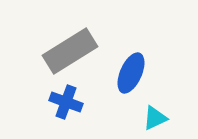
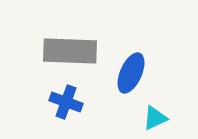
gray rectangle: rotated 34 degrees clockwise
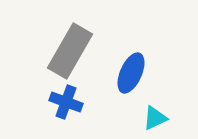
gray rectangle: rotated 62 degrees counterclockwise
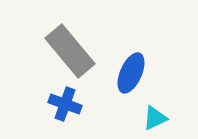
gray rectangle: rotated 70 degrees counterclockwise
blue cross: moved 1 px left, 2 px down
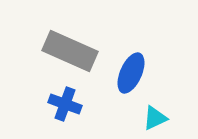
gray rectangle: rotated 26 degrees counterclockwise
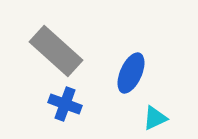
gray rectangle: moved 14 px left; rotated 18 degrees clockwise
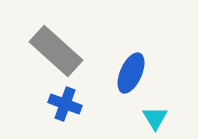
cyan triangle: rotated 36 degrees counterclockwise
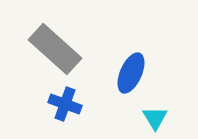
gray rectangle: moved 1 px left, 2 px up
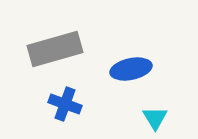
gray rectangle: rotated 58 degrees counterclockwise
blue ellipse: moved 4 px up; rotated 54 degrees clockwise
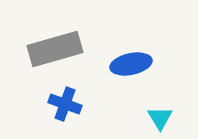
blue ellipse: moved 5 px up
cyan triangle: moved 5 px right
